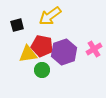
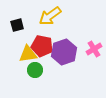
green circle: moved 7 px left
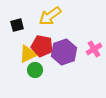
yellow triangle: rotated 18 degrees counterclockwise
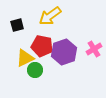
yellow triangle: moved 3 px left, 4 px down
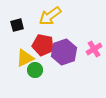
red pentagon: moved 1 px right, 1 px up
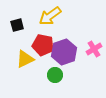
yellow triangle: moved 1 px down
green circle: moved 20 px right, 5 px down
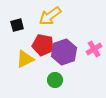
green circle: moved 5 px down
